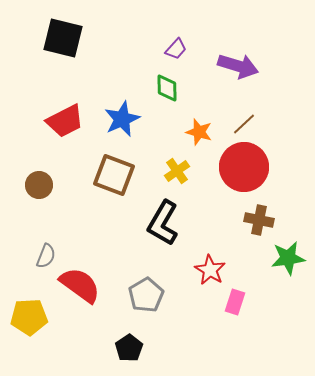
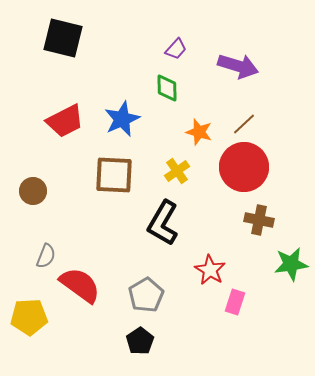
brown square: rotated 18 degrees counterclockwise
brown circle: moved 6 px left, 6 px down
green star: moved 3 px right, 6 px down
black pentagon: moved 11 px right, 7 px up
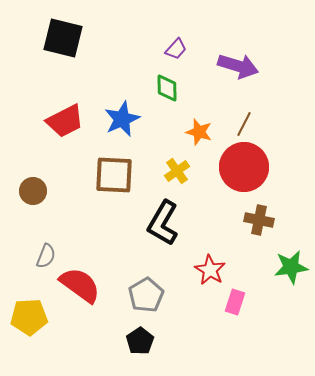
brown line: rotated 20 degrees counterclockwise
green star: moved 3 px down
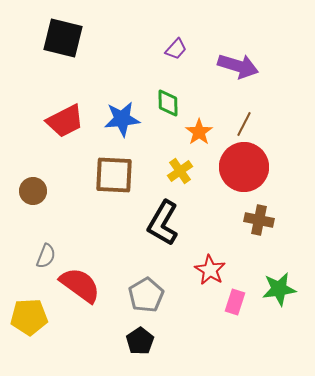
green diamond: moved 1 px right, 15 px down
blue star: rotated 18 degrees clockwise
orange star: rotated 20 degrees clockwise
yellow cross: moved 3 px right
green star: moved 12 px left, 22 px down
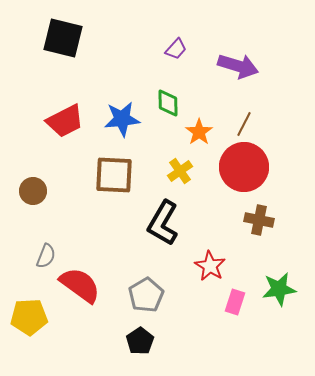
red star: moved 4 px up
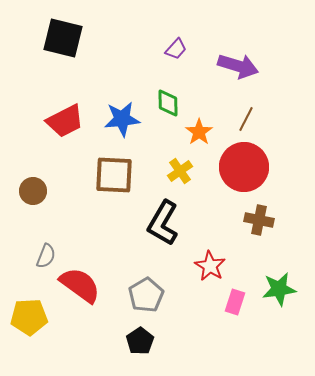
brown line: moved 2 px right, 5 px up
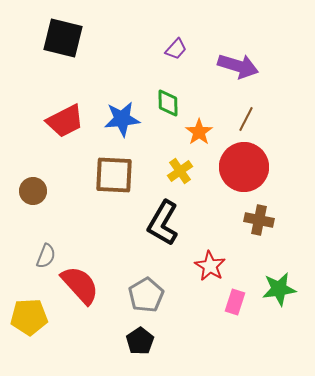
red semicircle: rotated 12 degrees clockwise
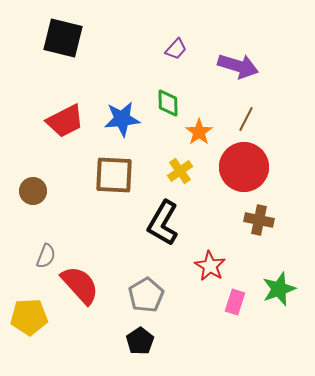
green star: rotated 12 degrees counterclockwise
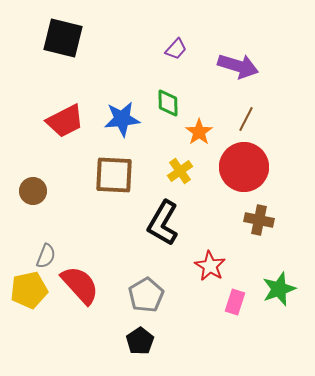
yellow pentagon: moved 27 px up; rotated 9 degrees counterclockwise
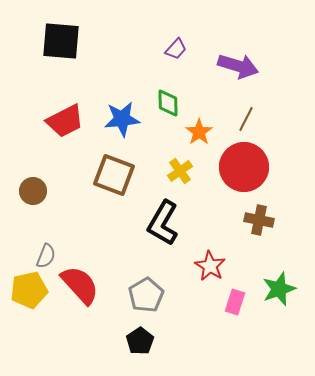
black square: moved 2 px left, 3 px down; rotated 9 degrees counterclockwise
brown square: rotated 18 degrees clockwise
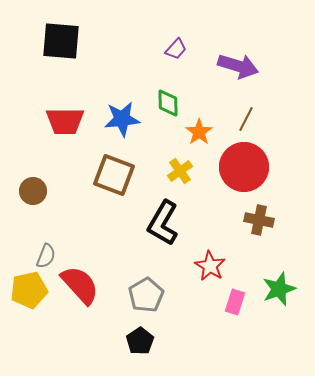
red trapezoid: rotated 27 degrees clockwise
